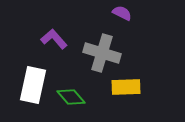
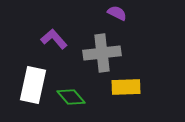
purple semicircle: moved 5 px left
gray cross: rotated 24 degrees counterclockwise
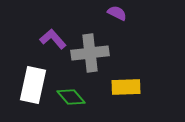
purple L-shape: moved 1 px left
gray cross: moved 12 px left
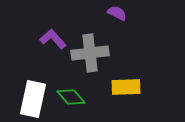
white rectangle: moved 14 px down
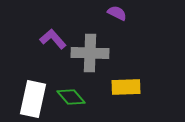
gray cross: rotated 9 degrees clockwise
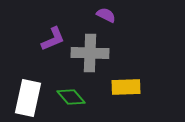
purple semicircle: moved 11 px left, 2 px down
purple L-shape: rotated 108 degrees clockwise
white rectangle: moved 5 px left, 1 px up
